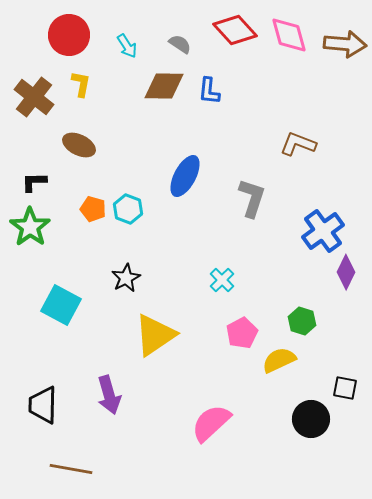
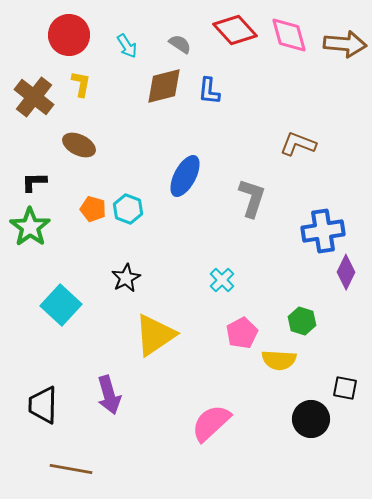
brown diamond: rotated 15 degrees counterclockwise
blue cross: rotated 27 degrees clockwise
cyan square: rotated 15 degrees clockwise
yellow semicircle: rotated 152 degrees counterclockwise
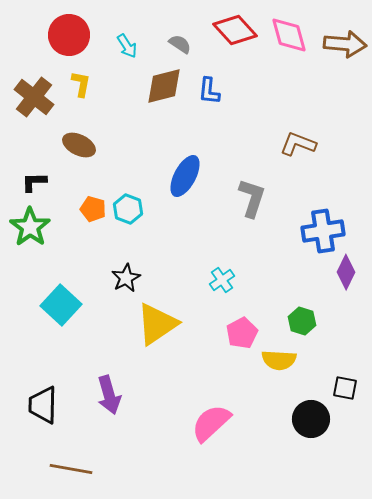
cyan cross: rotated 10 degrees clockwise
yellow triangle: moved 2 px right, 11 px up
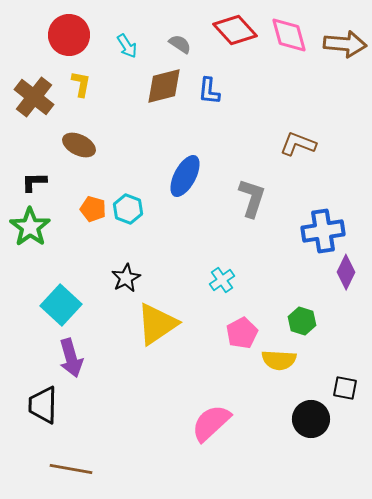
purple arrow: moved 38 px left, 37 px up
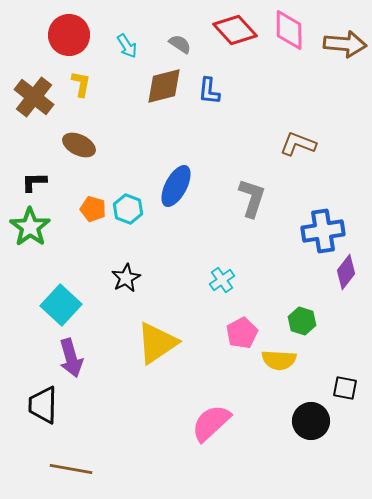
pink diamond: moved 5 px up; rotated 15 degrees clockwise
blue ellipse: moved 9 px left, 10 px down
purple diamond: rotated 12 degrees clockwise
yellow triangle: moved 19 px down
black circle: moved 2 px down
